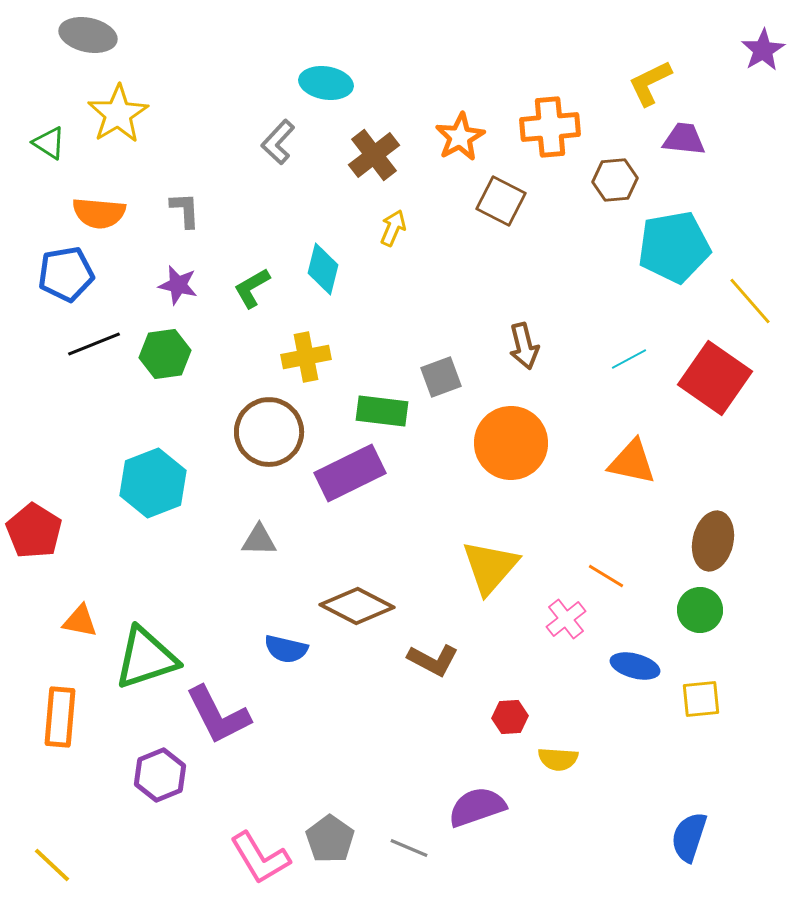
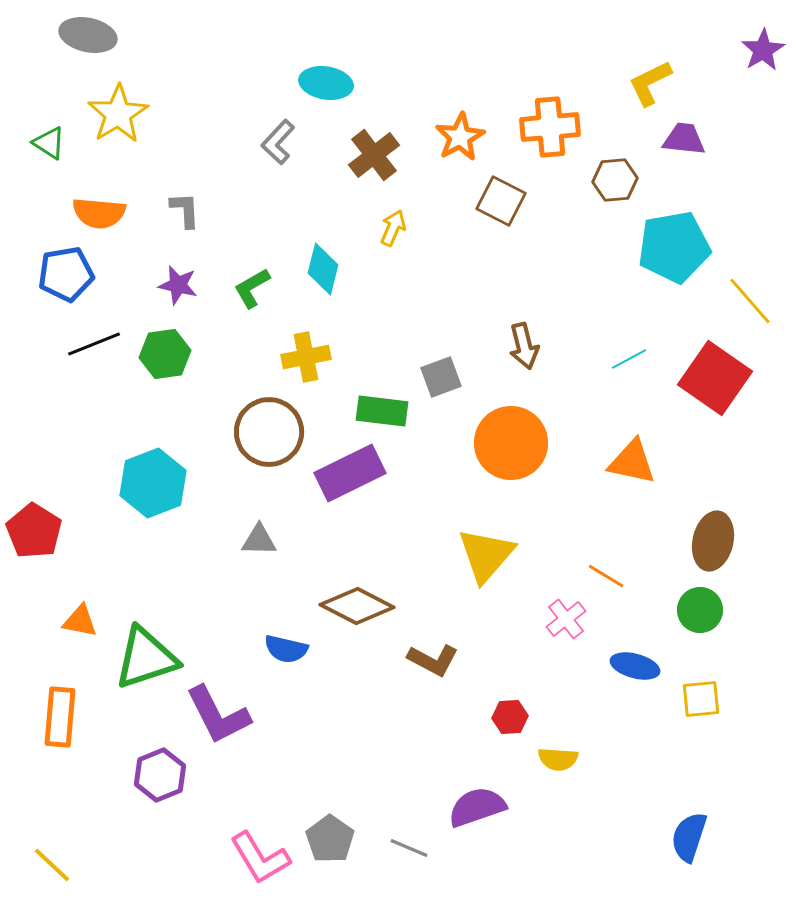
yellow triangle at (490, 567): moved 4 px left, 12 px up
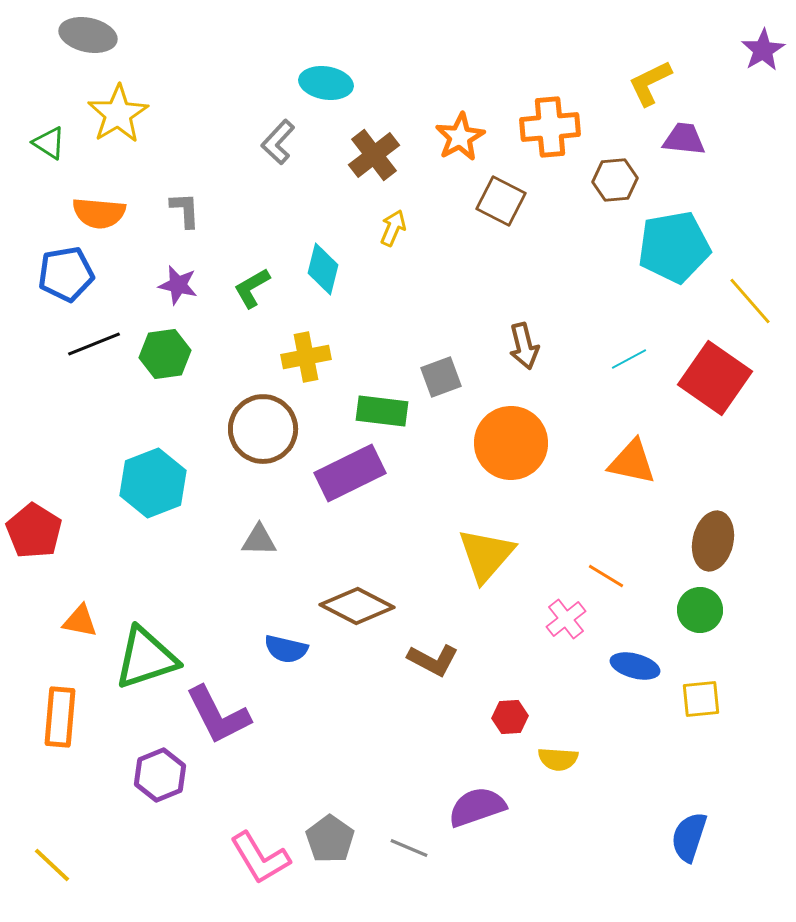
brown circle at (269, 432): moved 6 px left, 3 px up
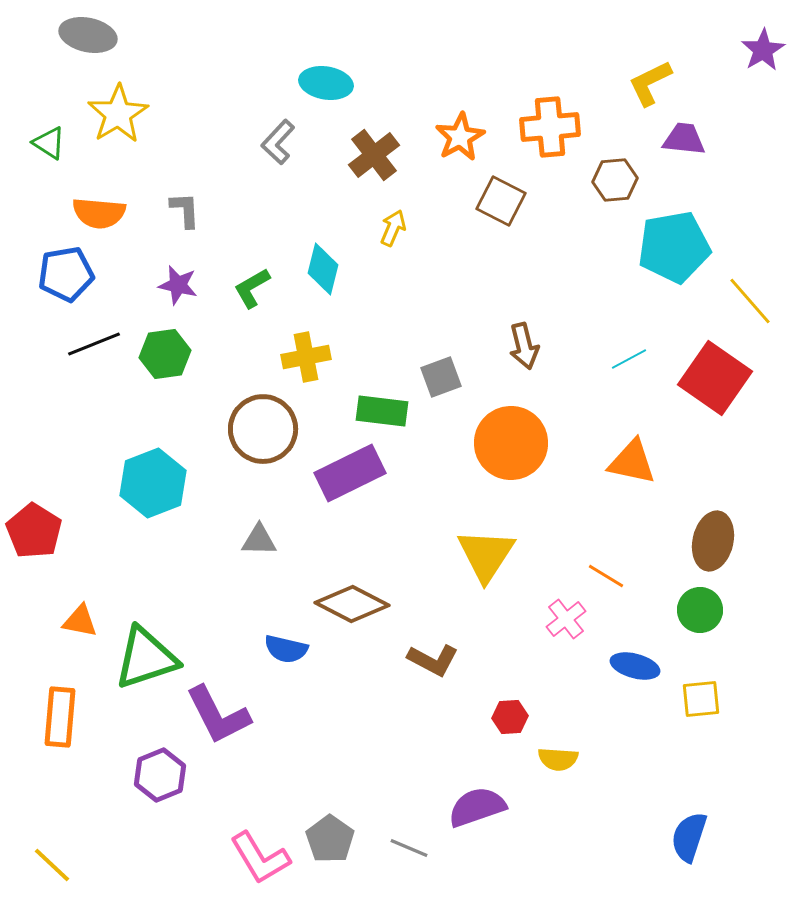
yellow triangle at (486, 555): rotated 8 degrees counterclockwise
brown diamond at (357, 606): moved 5 px left, 2 px up
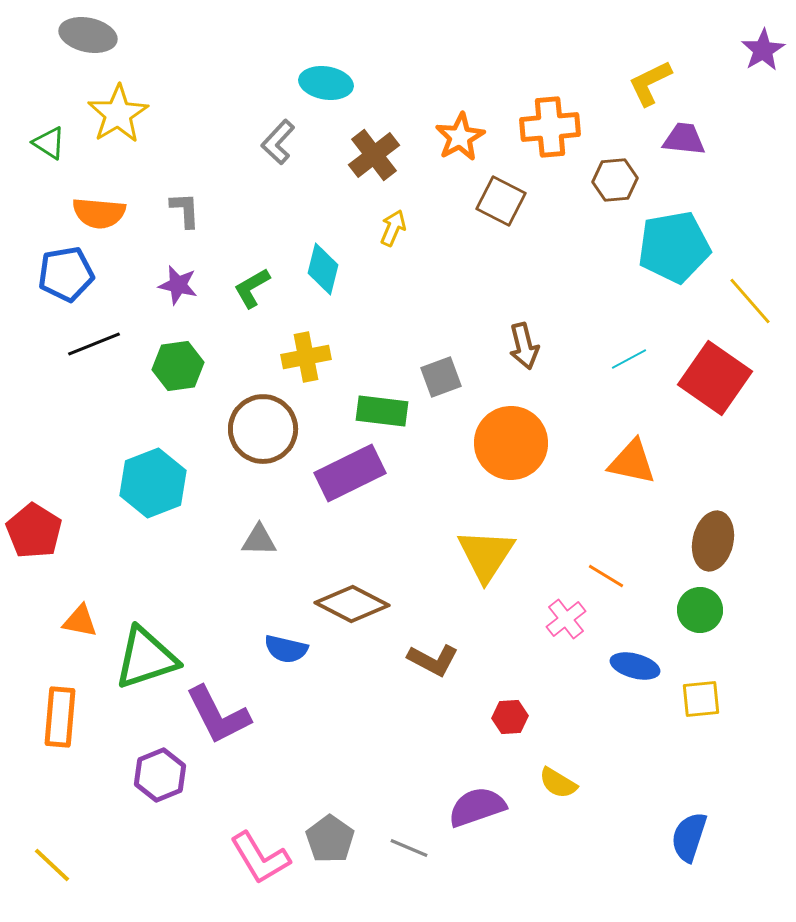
green hexagon at (165, 354): moved 13 px right, 12 px down
yellow semicircle at (558, 759): moved 24 px down; rotated 27 degrees clockwise
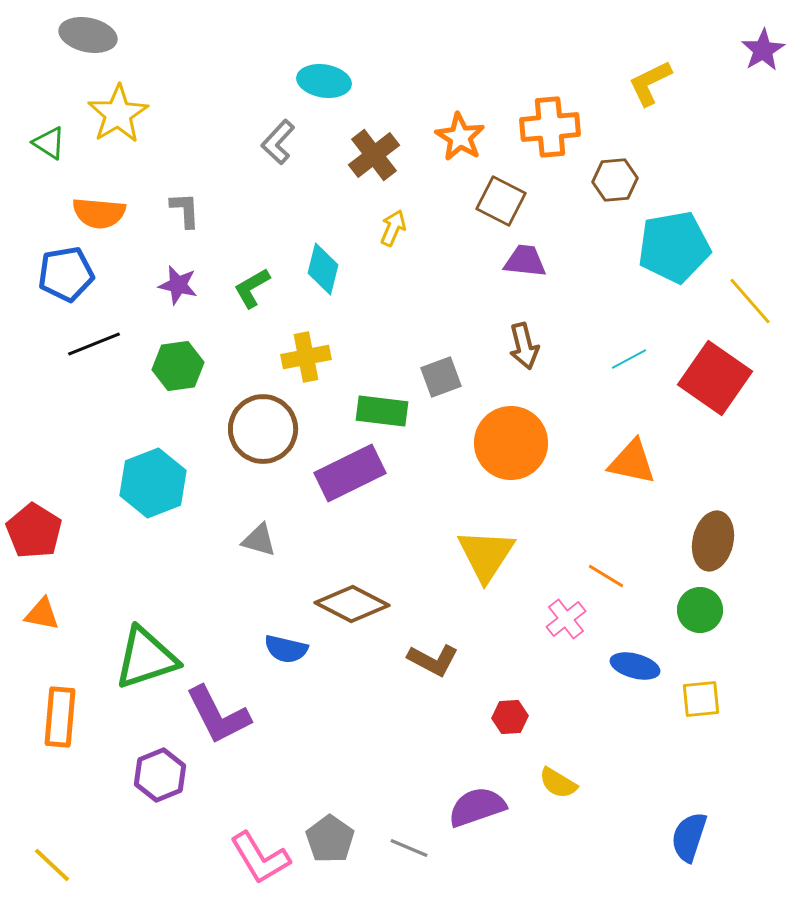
cyan ellipse at (326, 83): moved 2 px left, 2 px up
orange star at (460, 137): rotated 12 degrees counterclockwise
purple trapezoid at (684, 139): moved 159 px left, 122 px down
gray triangle at (259, 540): rotated 15 degrees clockwise
orange triangle at (80, 621): moved 38 px left, 7 px up
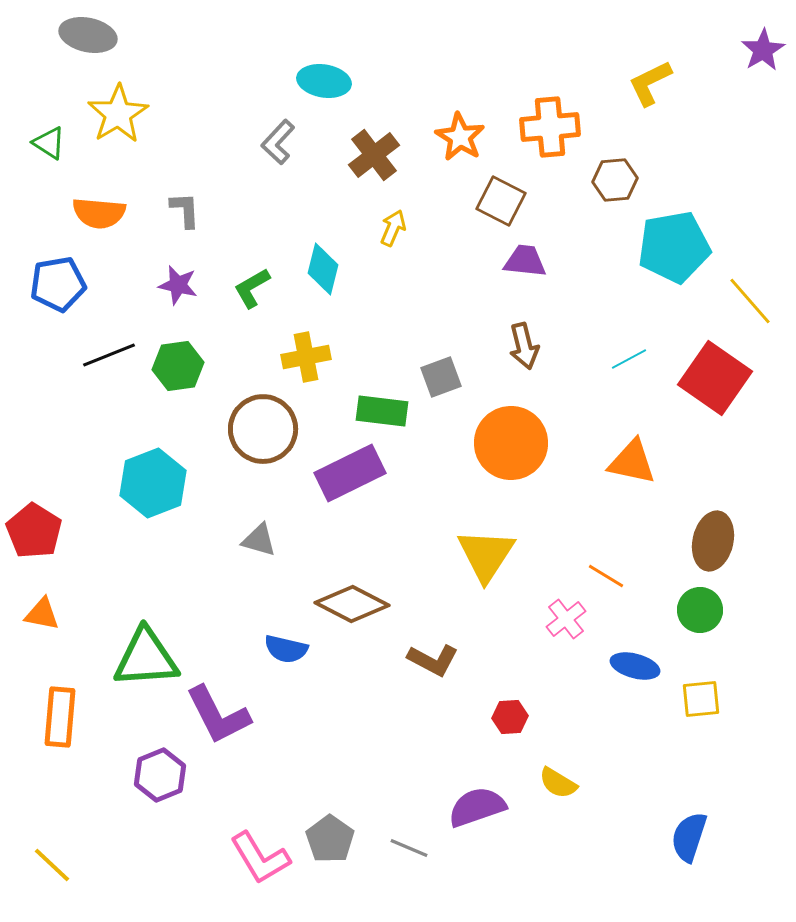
blue pentagon at (66, 274): moved 8 px left, 10 px down
black line at (94, 344): moved 15 px right, 11 px down
green triangle at (146, 658): rotated 14 degrees clockwise
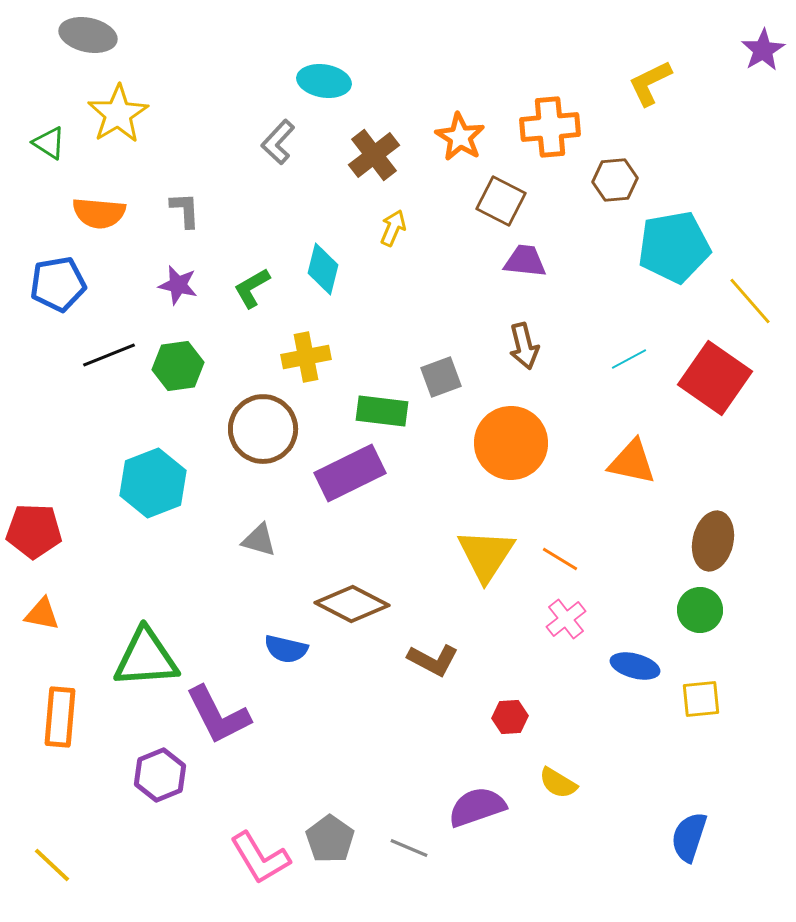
red pentagon at (34, 531): rotated 30 degrees counterclockwise
orange line at (606, 576): moved 46 px left, 17 px up
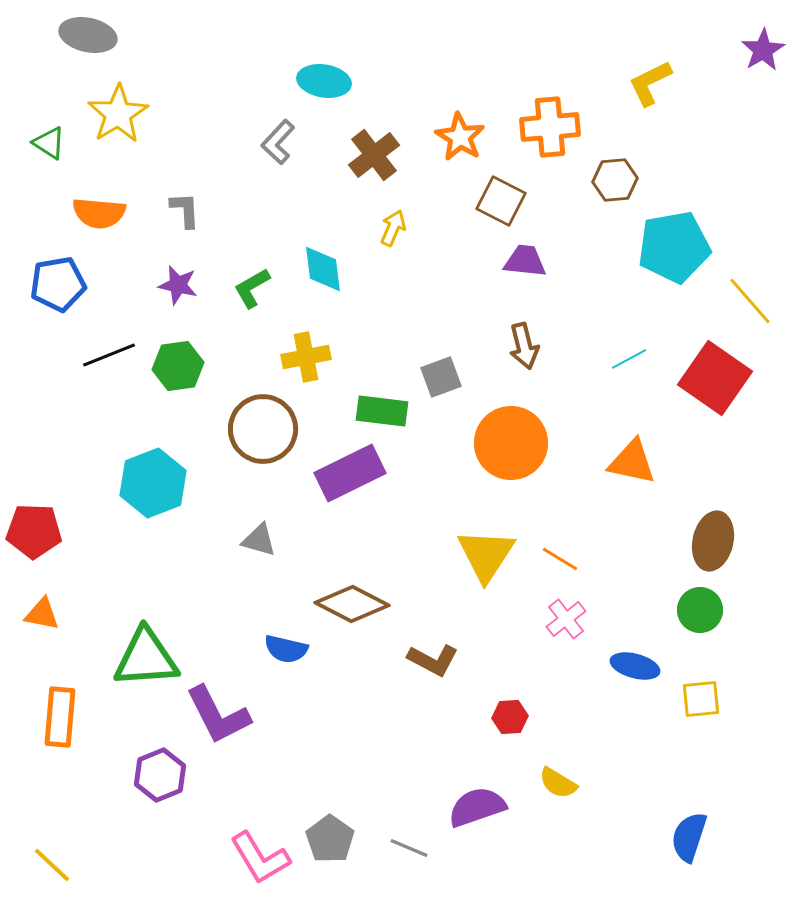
cyan diamond at (323, 269): rotated 21 degrees counterclockwise
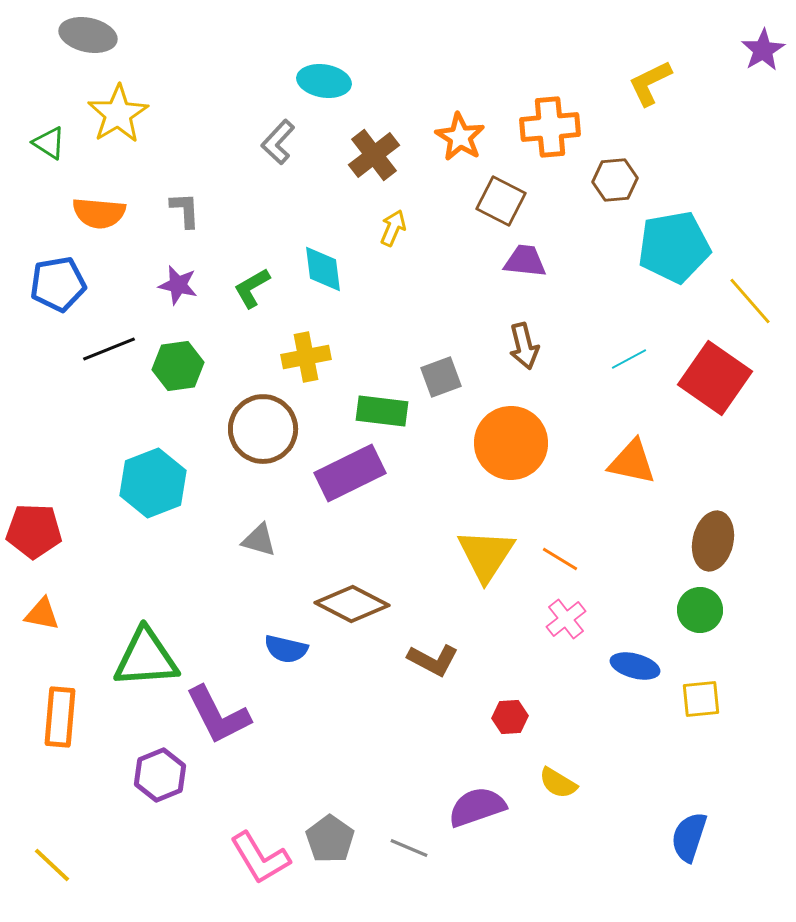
black line at (109, 355): moved 6 px up
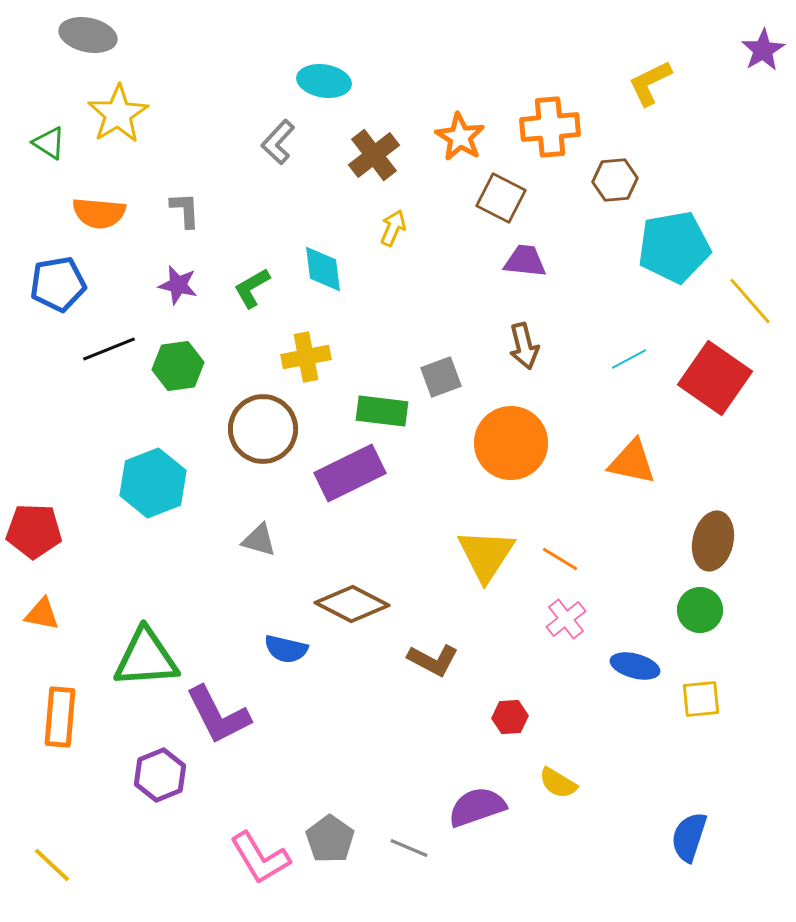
brown square at (501, 201): moved 3 px up
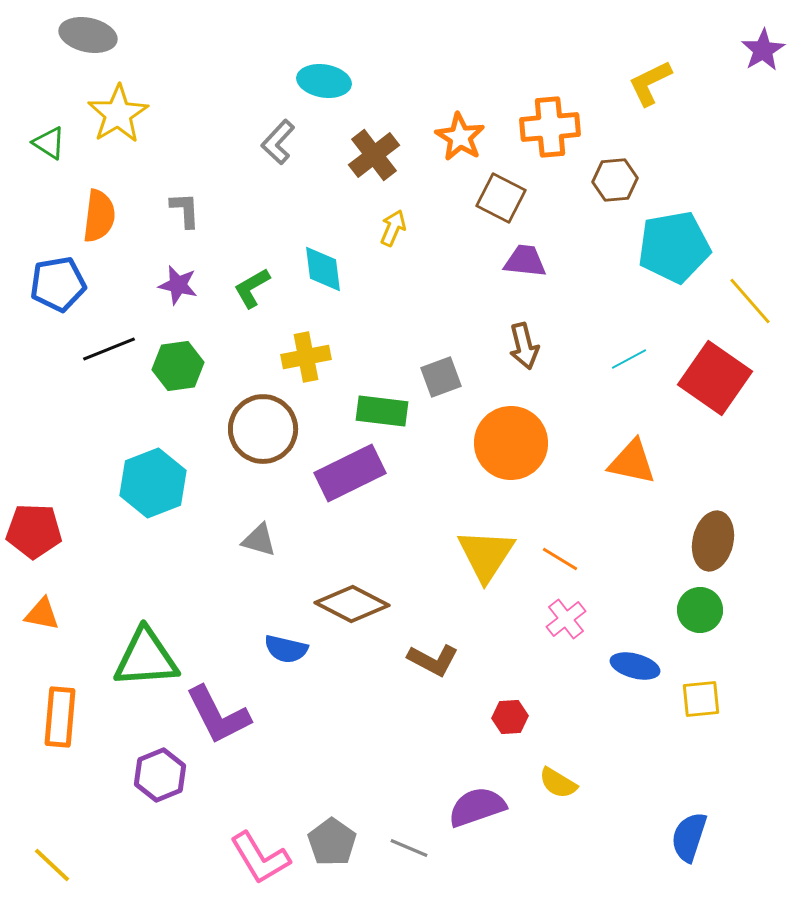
orange semicircle at (99, 213): moved 3 px down; rotated 88 degrees counterclockwise
gray pentagon at (330, 839): moved 2 px right, 3 px down
